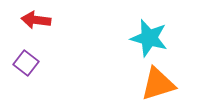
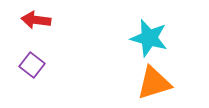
purple square: moved 6 px right, 2 px down
orange triangle: moved 4 px left, 1 px up
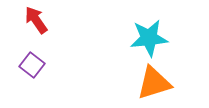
red arrow: rotated 48 degrees clockwise
cyan star: rotated 21 degrees counterclockwise
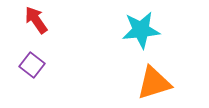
cyan star: moved 8 px left, 8 px up
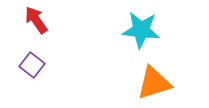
cyan star: rotated 12 degrees clockwise
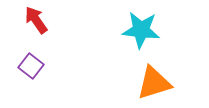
purple square: moved 1 px left, 1 px down
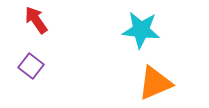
orange triangle: moved 1 px right; rotated 6 degrees counterclockwise
